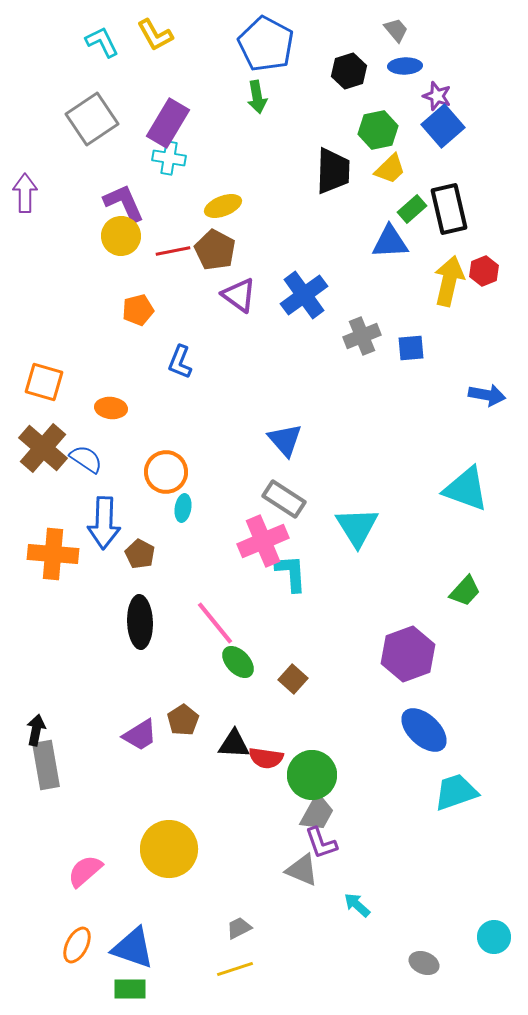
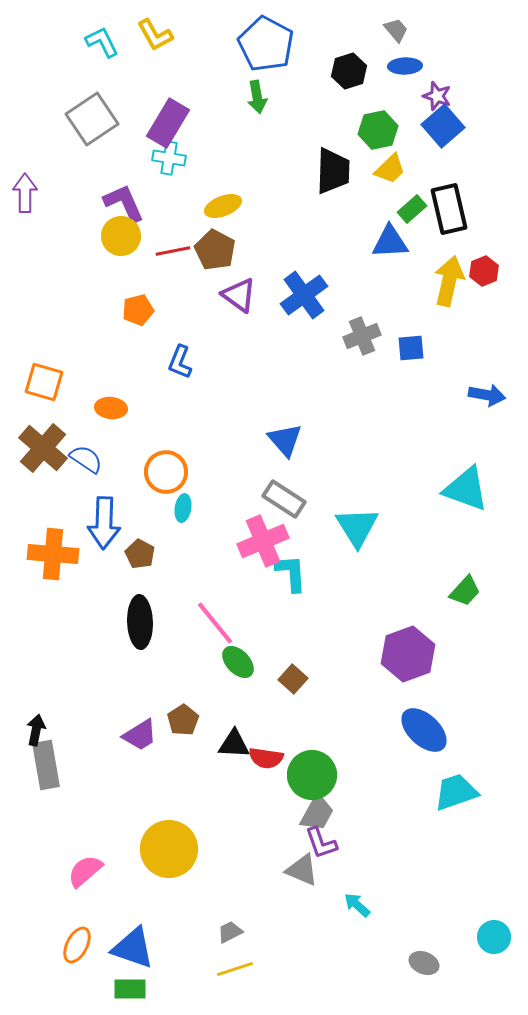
gray trapezoid at (239, 928): moved 9 px left, 4 px down
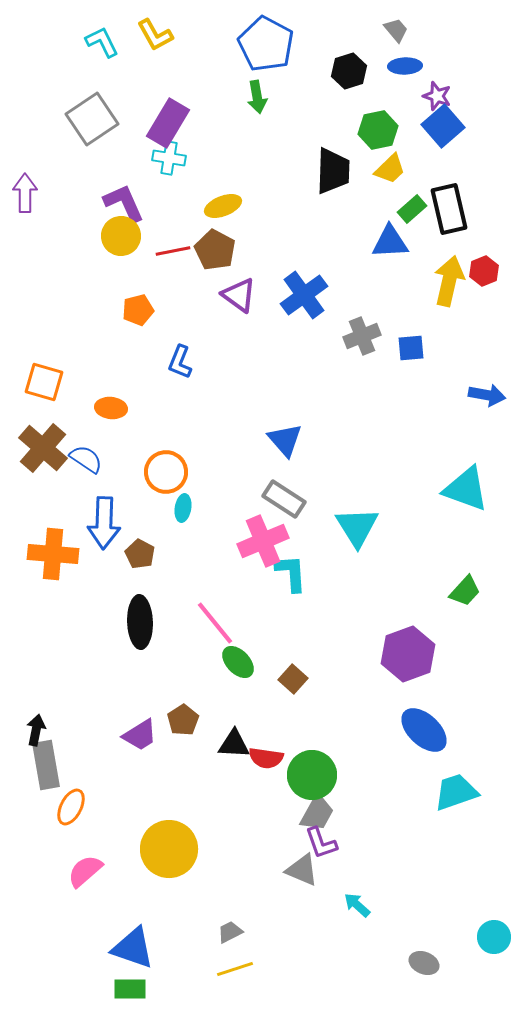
orange ellipse at (77, 945): moved 6 px left, 138 px up
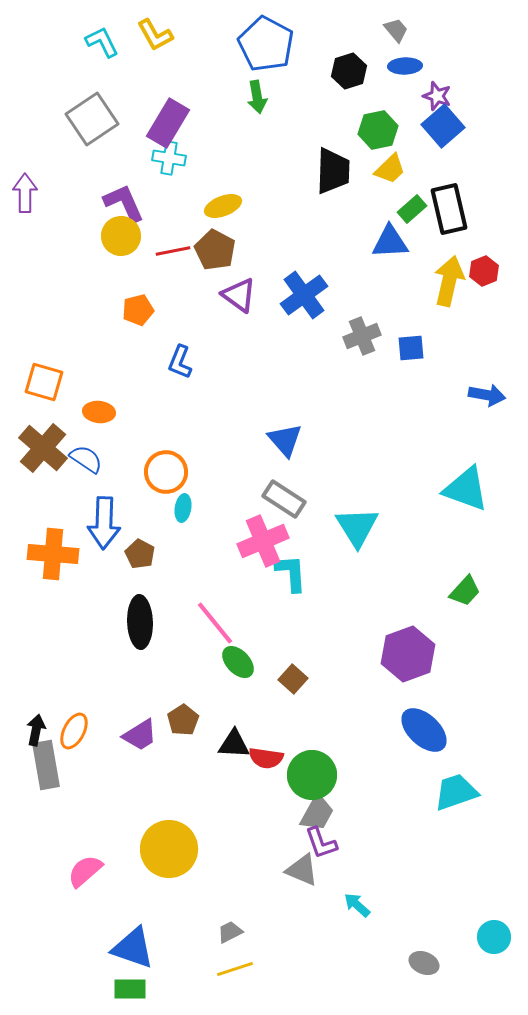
orange ellipse at (111, 408): moved 12 px left, 4 px down
orange ellipse at (71, 807): moved 3 px right, 76 px up
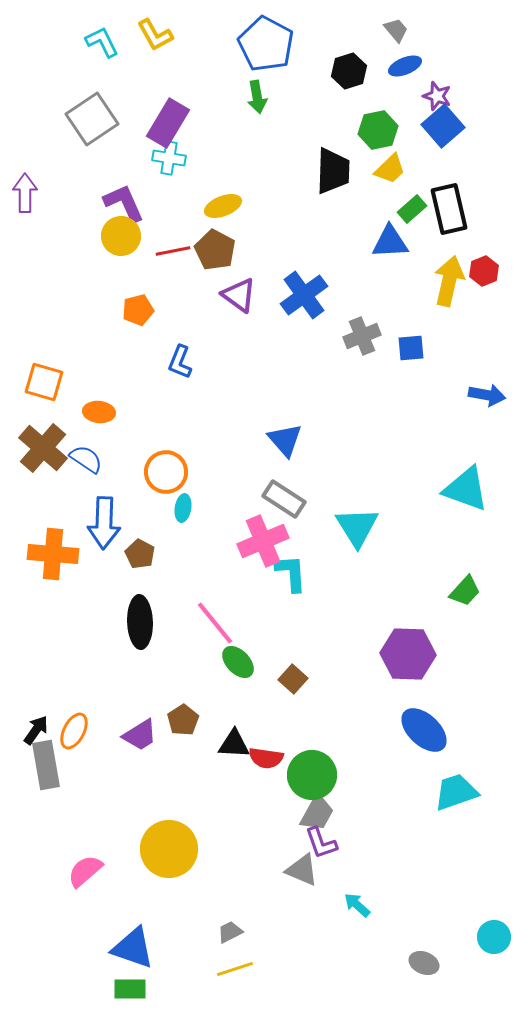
blue ellipse at (405, 66): rotated 20 degrees counterclockwise
purple hexagon at (408, 654): rotated 22 degrees clockwise
black arrow at (36, 730): rotated 24 degrees clockwise
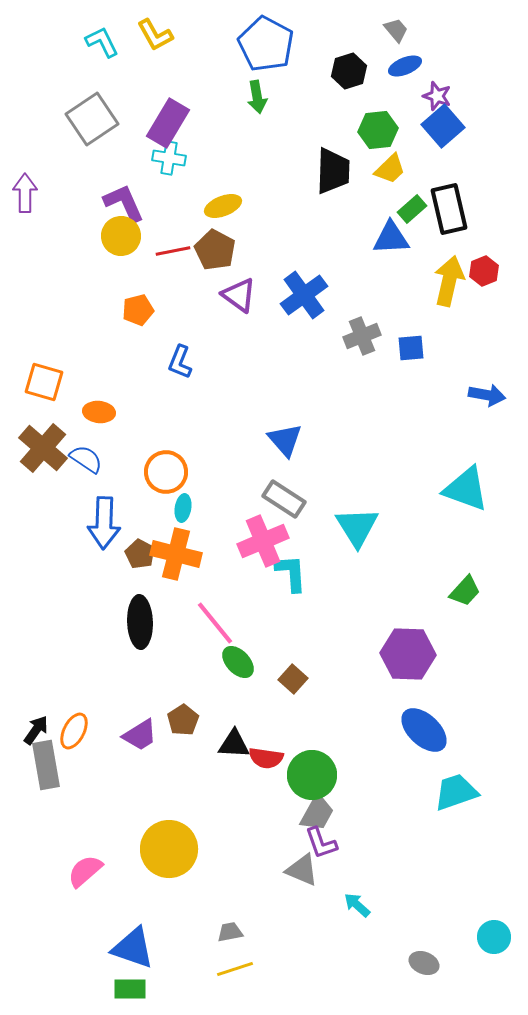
green hexagon at (378, 130): rotated 6 degrees clockwise
blue triangle at (390, 242): moved 1 px right, 4 px up
orange cross at (53, 554): moved 123 px right; rotated 9 degrees clockwise
gray trapezoid at (230, 932): rotated 16 degrees clockwise
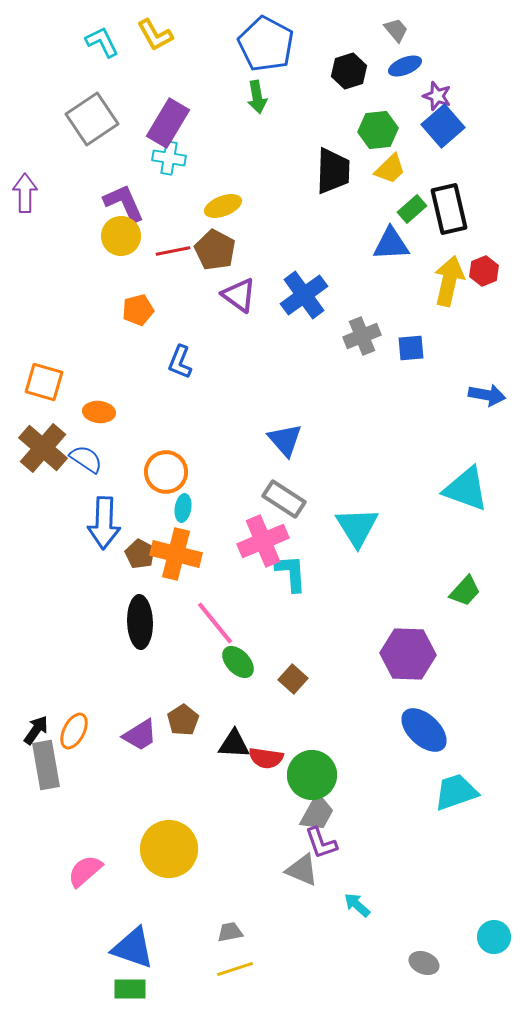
blue triangle at (391, 238): moved 6 px down
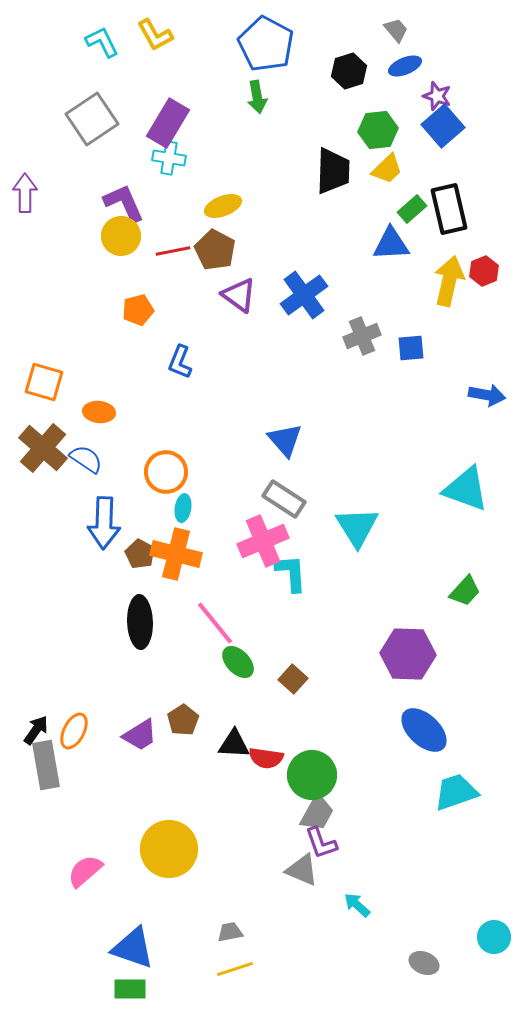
yellow trapezoid at (390, 169): moved 3 px left
